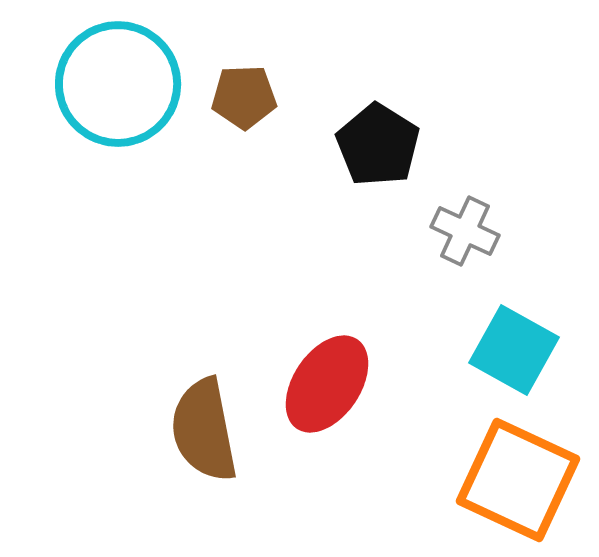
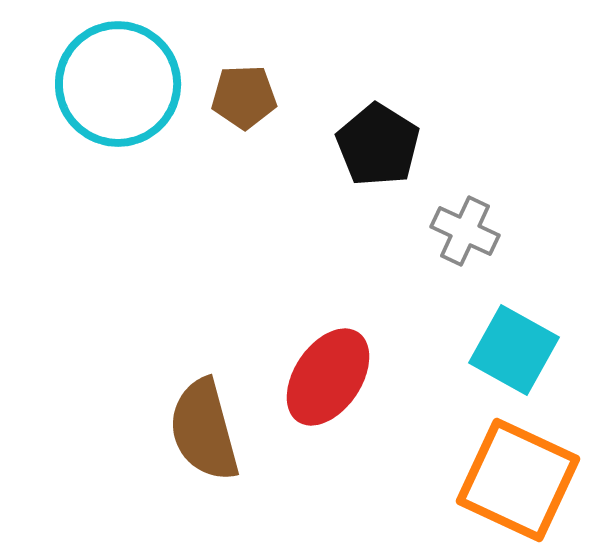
red ellipse: moved 1 px right, 7 px up
brown semicircle: rotated 4 degrees counterclockwise
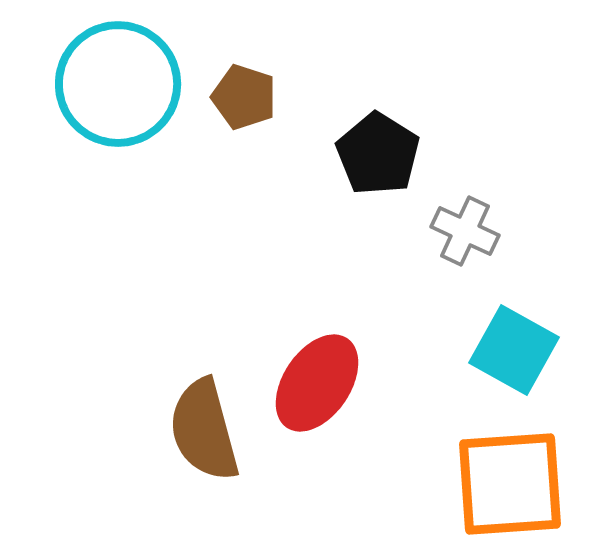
brown pentagon: rotated 20 degrees clockwise
black pentagon: moved 9 px down
red ellipse: moved 11 px left, 6 px down
orange square: moved 8 px left, 4 px down; rotated 29 degrees counterclockwise
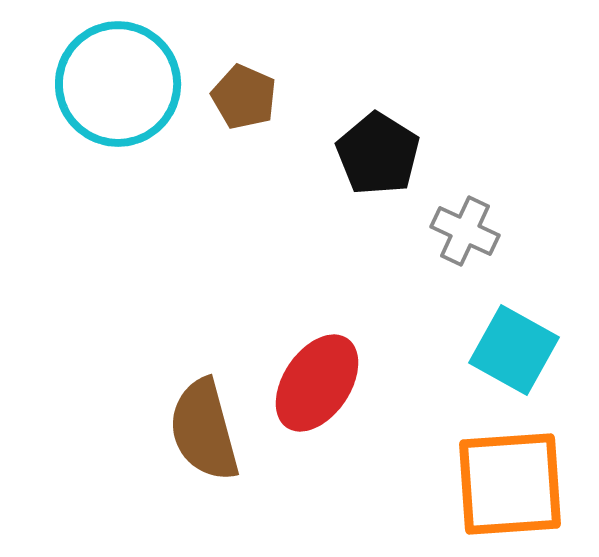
brown pentagon: rotated 6 degrees clockwise
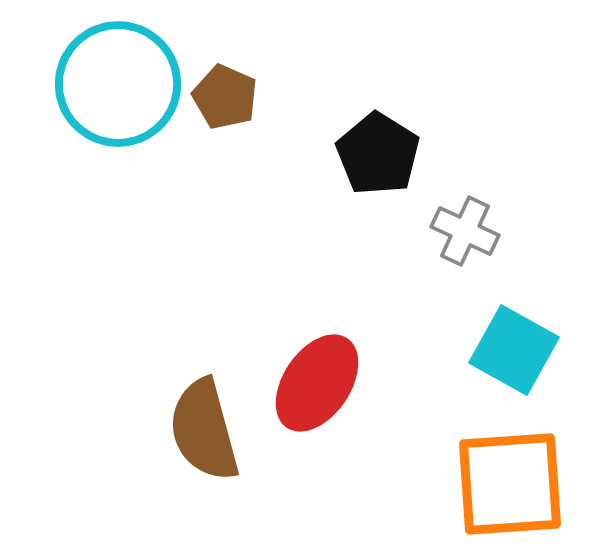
brown pentagon: moved 19 px left
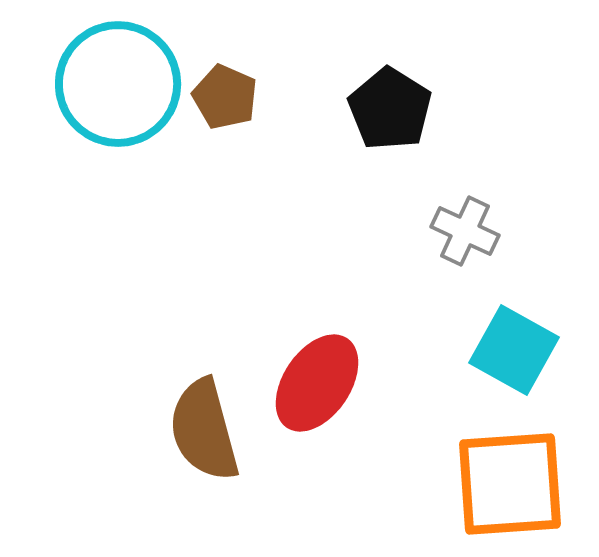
black pentagon: moved 12 px right, 45 px up
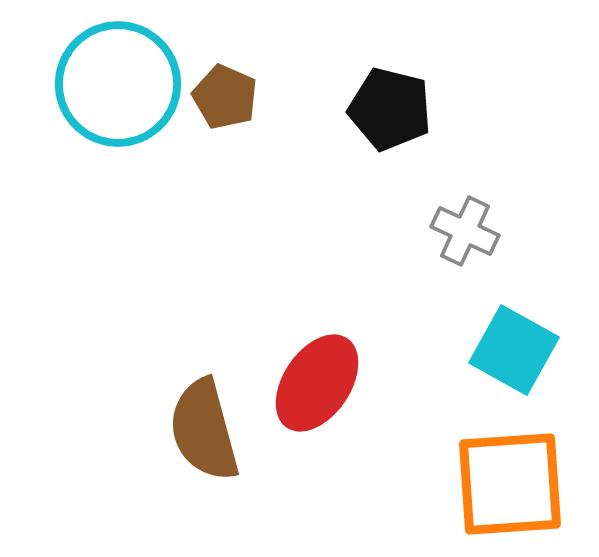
black pentagon: rotated 18 degrees counterclockwise
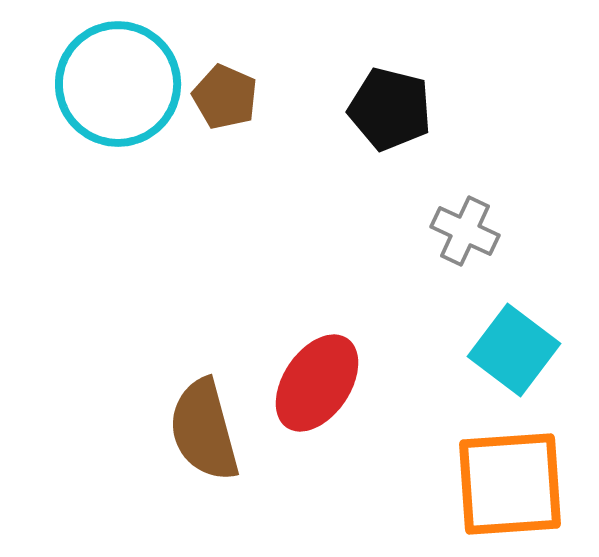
cyan square: rotated 8 degrees clockwise
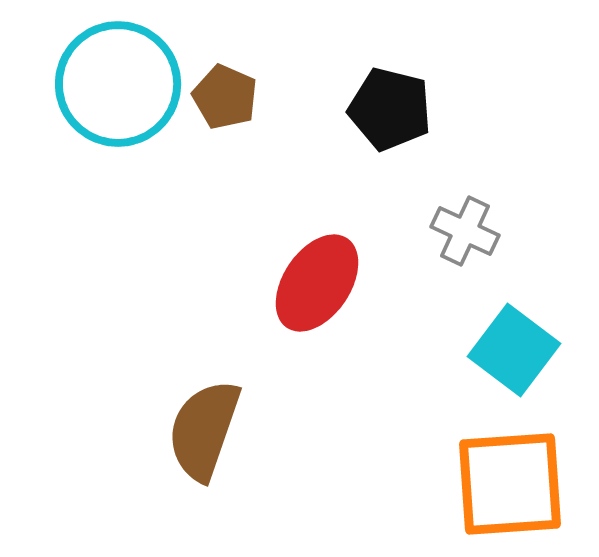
red ellipse: moved 100 px up
brown semicircle: rotated 34 degrees clockwise
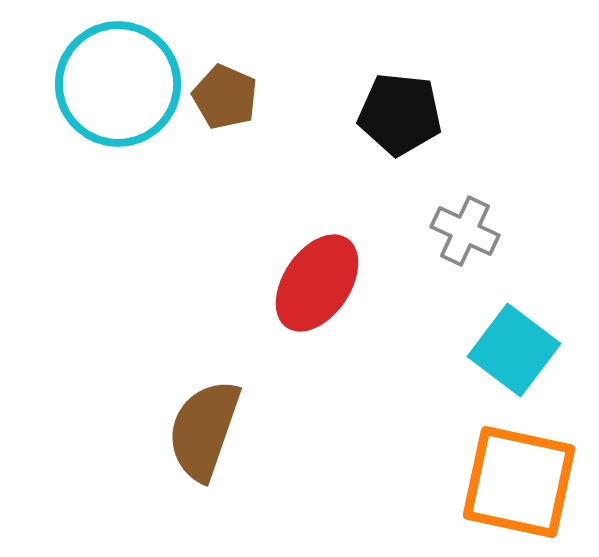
black pentagon: moved 10 px right, 5 px down; rotated 8 degrees counterclockwise
orange square: moved 9 px right, 2 px up; rotated 16 degrees clockwise
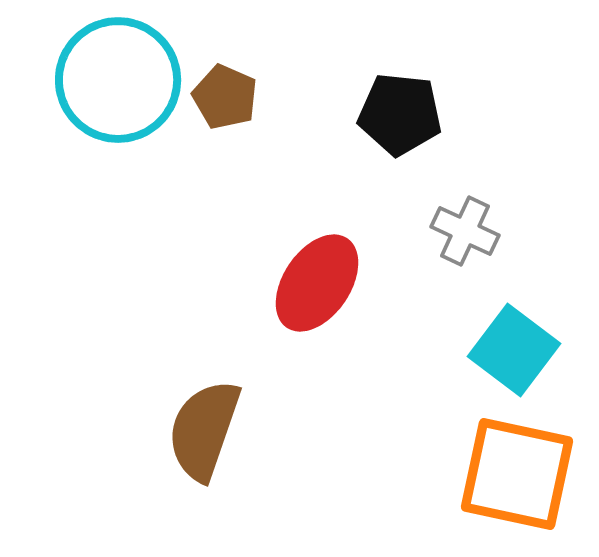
cyan circle: moved 4 px up
orange square: moved 2 px left, 8 px up
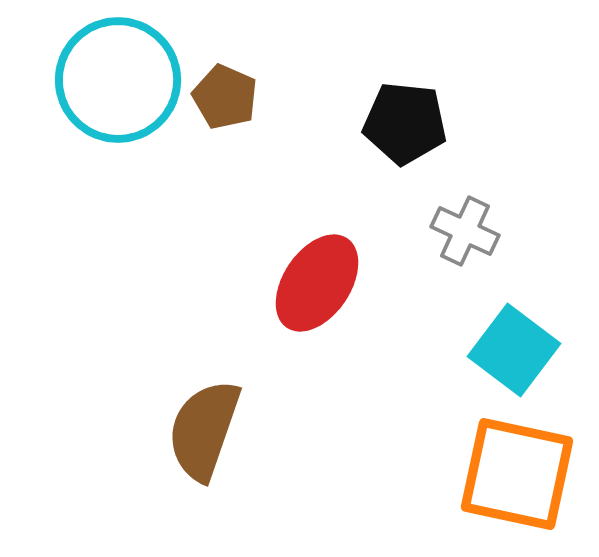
black pentagon: moved 5 px right, 9 px down
